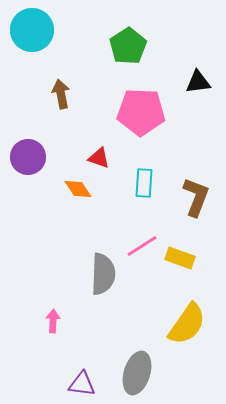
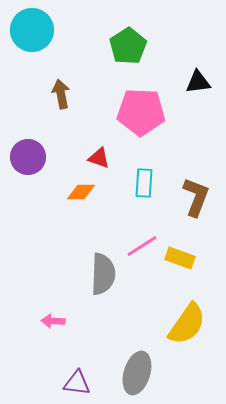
orange diamond: moved 3 px right, 3 px down; rotated 56 degrees counterclockwise
pink arrow: rotated 90 degrees counterclockwise
purple triangle: moved 5 px left, 1 px up
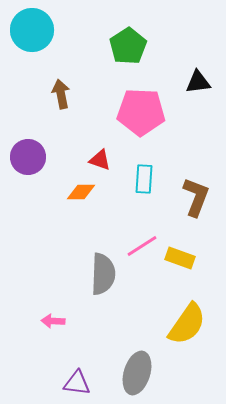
red triangle: moved 1 px right, 2 px down
cyan rectangle: moved 4 px up
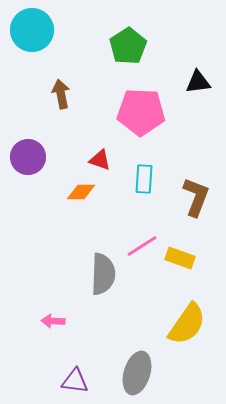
purple triangle: moved 2 px left, 2 px up
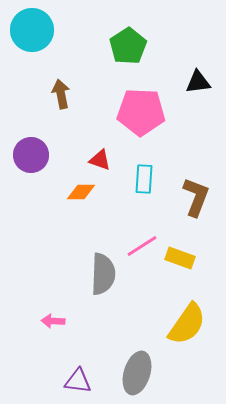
purple circle: moved 3 px right, 2 px up
purple triangle: moved 3 px right
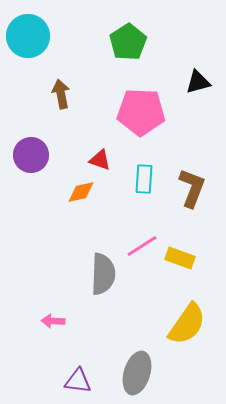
cyan circle: moved 4 px left, 6 px down
green pentagon: moved 4 px up
black triangle: rotated 8 degrees counterclockwise
orange diamond: rotated 12 degrees counterclockwise
brown L-shape: moved 4 px left, 9 px up
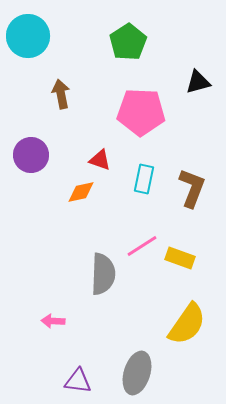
cyan rectangle: rotated 8 degrees clockwise
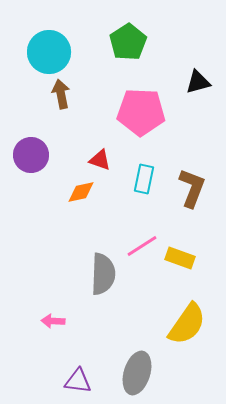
cyan circle: moved 21 px right, 16 px down
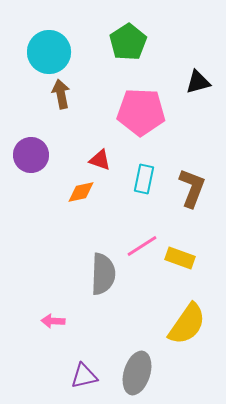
purple triangle: moved 6 px right, 5 px up; rotated 20 degrees counterclockwise
